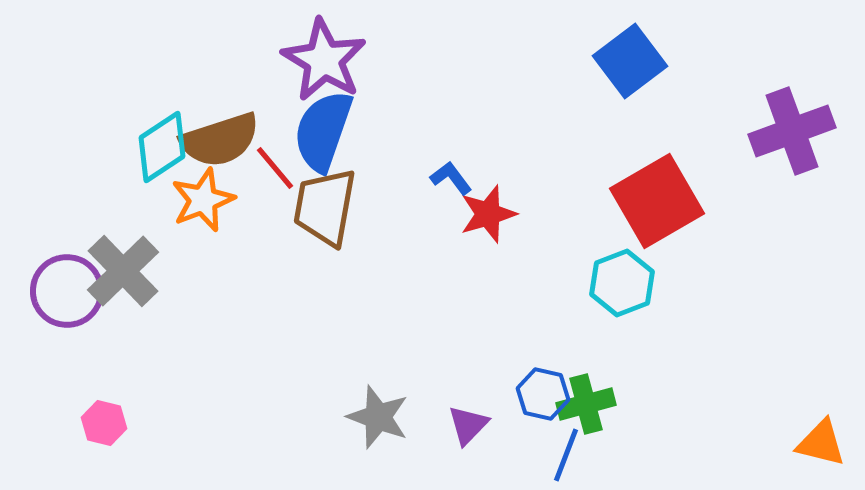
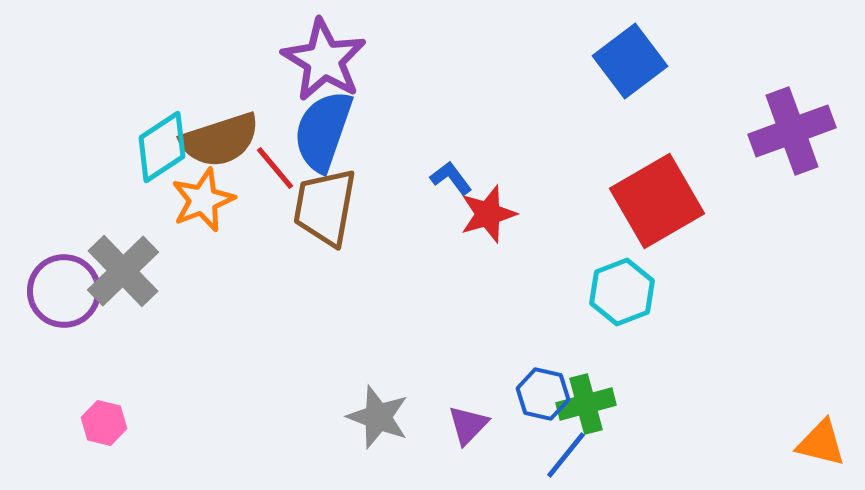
cyan hexagon: moved 9 px down
purple circle: moved 3 px left
blue line: rotated 18 degrees clockwise
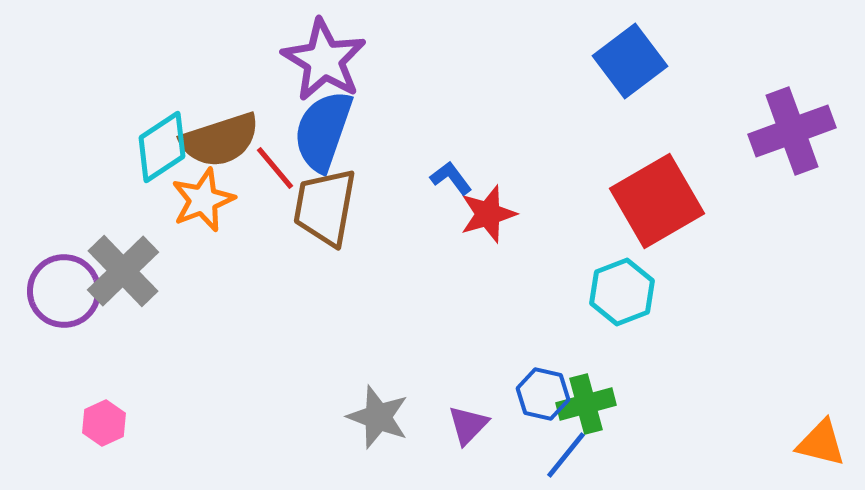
pink hexagon: rotated 21 degrees clockwise
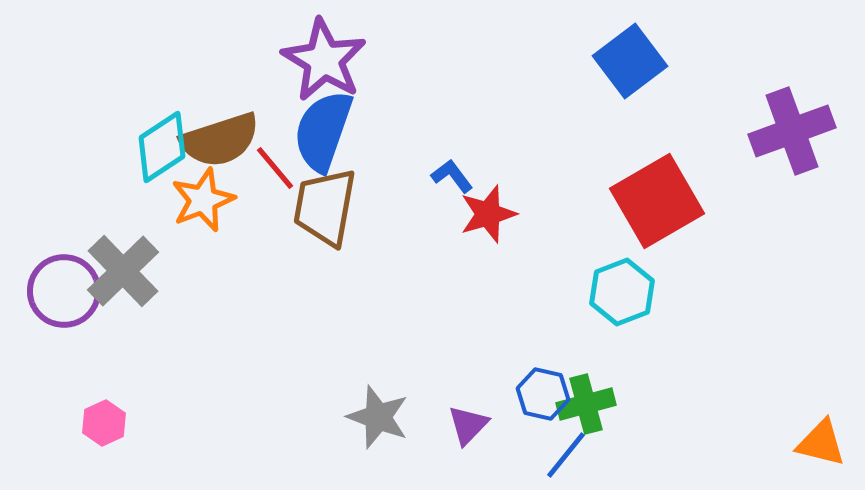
blue L-shape: moved 1 px right, 2 px up
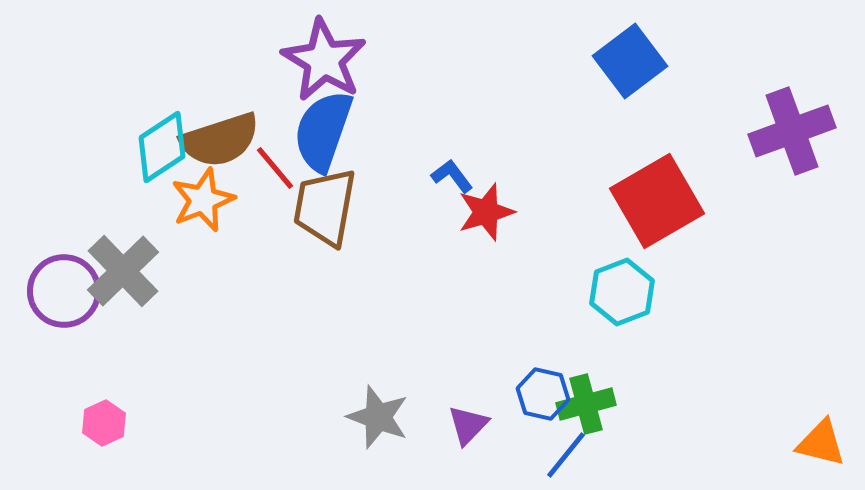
red star: moved 2 px left, 2 px up
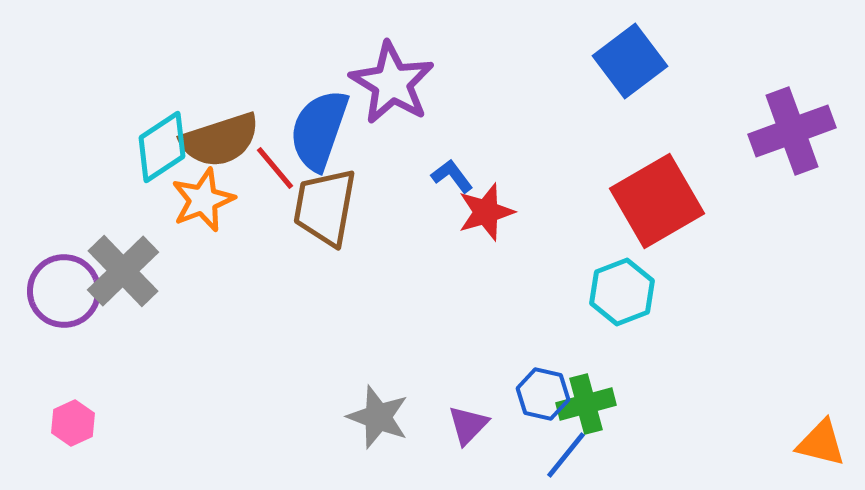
purple star: moved 68 px right, 23 px down
blue semicircle: moved 4 px left, 1 px up
pink hexagon: moved 31 px left
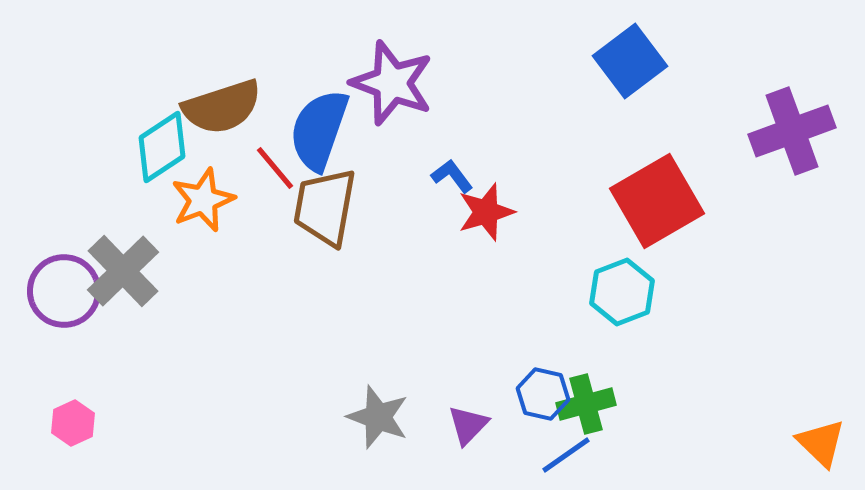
purple star: rotated 10 degrees counterclockwise
brown semicircle: moved 2 px right, 33 px up
orange triangle: rotated 30 degrees clockwise
blue line: rotated 16 degrees clockwise
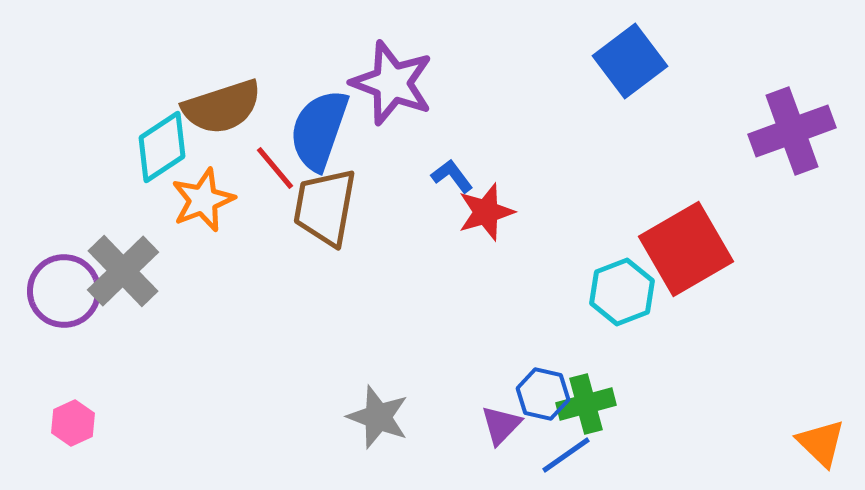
red square: moved 29 px right, 48 px down
purple triangle: moved 33 px right
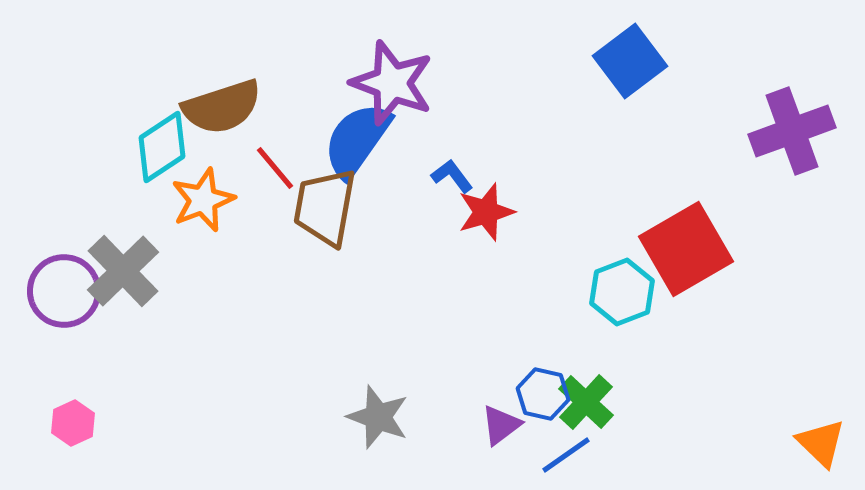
blue semicircle: moved 38 px right, 10 px down; rotated 16 degrees clockwise
green cross: moved 2 px up; rotated 32 degrees counterclockwise
purple triangle: rotated 9 degrees clockwise
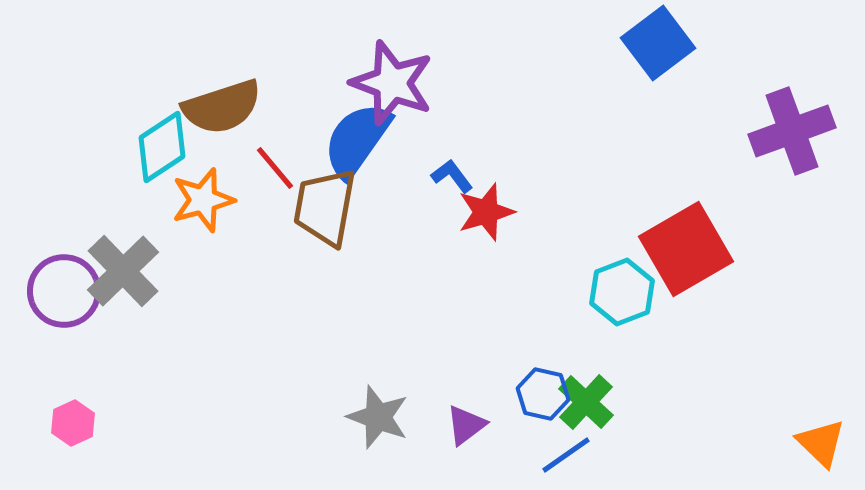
blue square: moved 28 px right, 18 px up
orange star: rotated 6 degrees clockwise
purple triangle: moved 35 px left
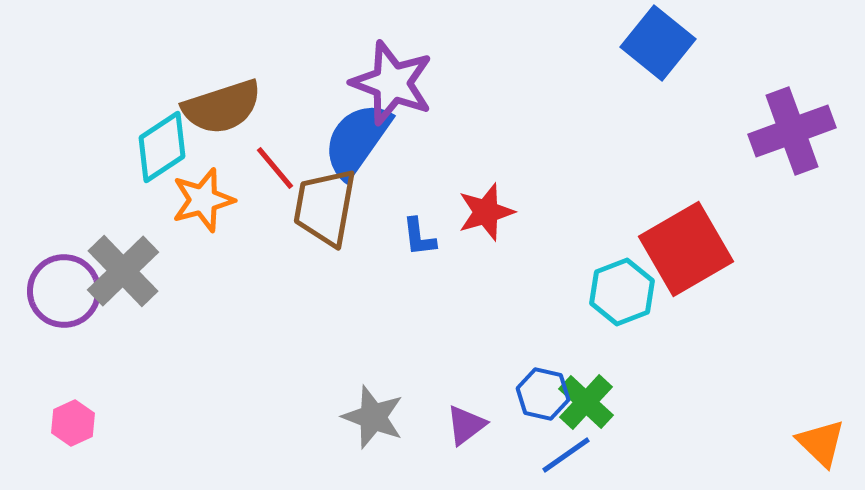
blue square: rotated 14 degrees counterclockwise
blue L-shape: moved 33 px left, 61 px down; rotated 150 degrees counterclockwise
gray star: moved 5 px left
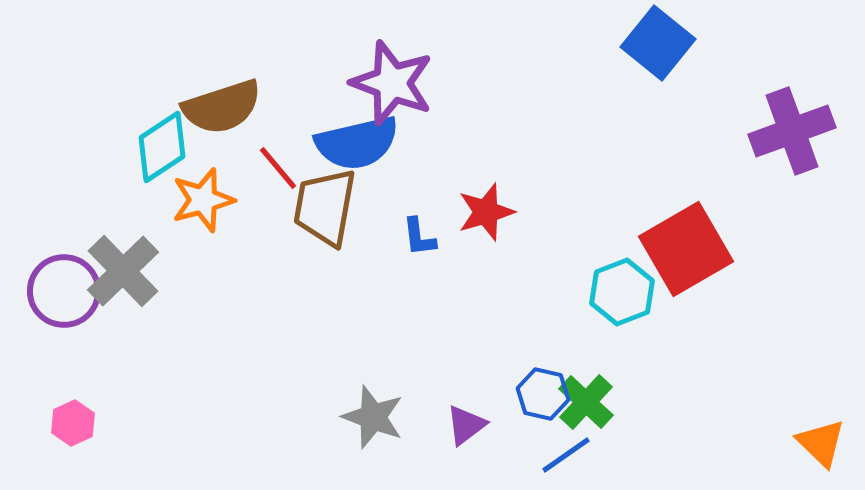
blue semicircle: moved 3 px down; rotated 138 degrees counterclockwise
red line: moved 3 px right
